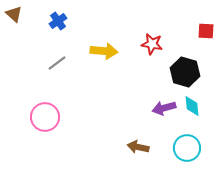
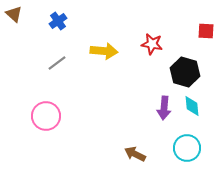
purple arrow: rotated 70 degrees counterclockwise
pink circle: moved 1 px right, 1 px up
brown arrow: moved 3 px left, 7 px down; rotated 15 degrees clockwise
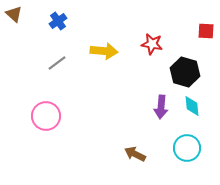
purple arrow: moved 3 px left, 1 px up
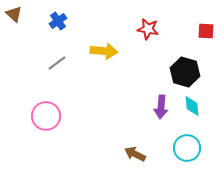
red star: moved 4 px left, 15 px up
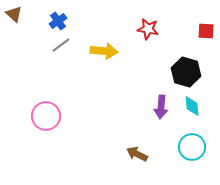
gray line: moved 4 px right, 18 px up
black hexagon: moved 1 px right
cyan circle: moved 5 px right, 1 px up
brown arrow: moved 2 px right
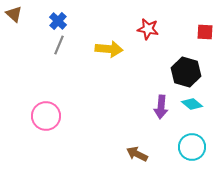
blue cross: rotated 12 degrees counterclockwise
red square: moved 1 px left, 1 px down
gray line: moved 2 px left; rotated 30 degrees counterclockwise
yellow arrow: moved 5 px right, 2 px up
cyan diamond: moved 2 px up; rotated 45 degrees counterclockwise
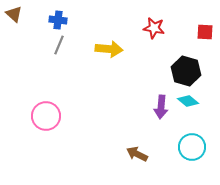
blue cross: moved 1 px up; rotated 36 degrees counterclockwise
red star: moved 6 px right, 1 px up
black hexagon: moved 1 px up
cyan diamond: moved 4 px left, 3 px up
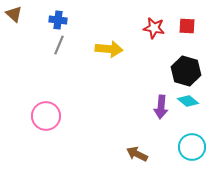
red square: moved 18 px left, 6 px up
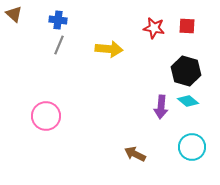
brown arrow: moved 2 px left
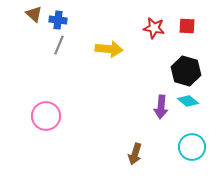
brown triangle: moved 20 px right
brown arrow: rotated 100 degrees counterclockwise
